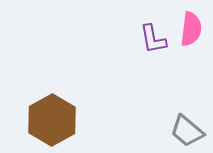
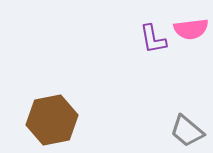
pink semicircle: rotated 76 degrees clockwise
brown hexagon: rotated 18 degrees clockwise
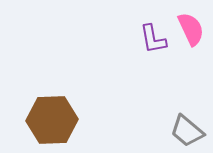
pink semicircle: rotated 108 degrees counterclockwise
brown hexagon: rotated 9 degrees clockwise
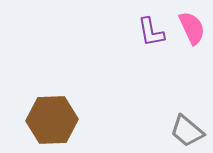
pink semicircle: moved 1 px right, 1 px up
purple L-shape: moved 2 px left, 7 px up
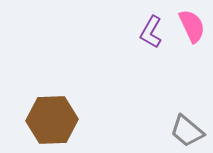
pink semicircle: moved 2 px up
purple L-shape: rotated 40 degrees clockwise
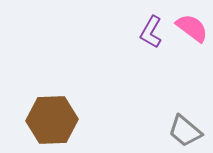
pink semicircle: moved 2 px down; rotated 28 degrees counterclockwise
gray trapezoid: moved 2 px left
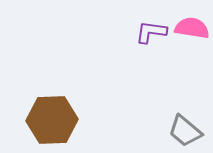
pink semicircle: rotated 28 degrees counterclockwise
purple L-shape: rotated 68 degrees clockwise
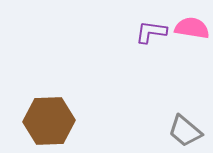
brown hexagon: moved 3 px left, 1 px down
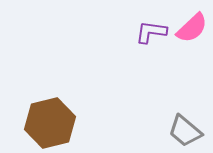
pink semicircle: rotated 128 degrees clockwise
brown hexagon: moved 1 px right, 2 px down; rotated 12 degrees counterclockwise
